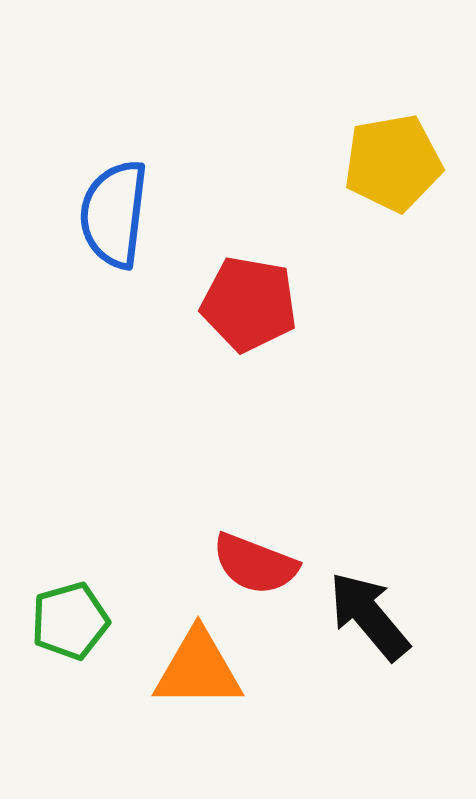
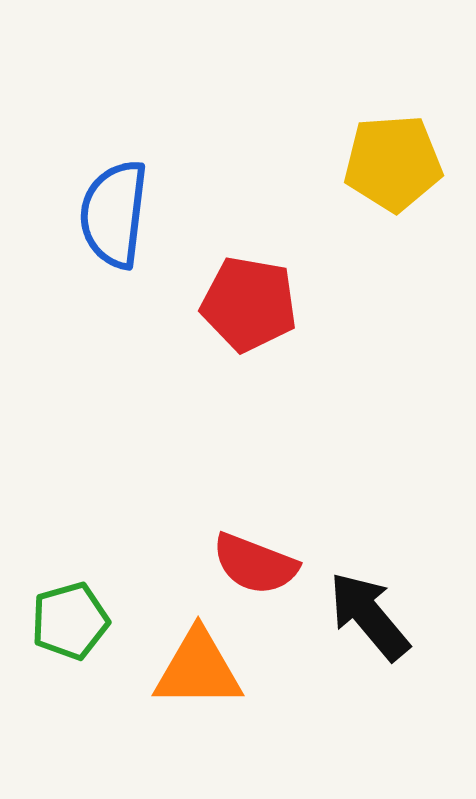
yellow pentagon: rotated 6 degrees clockwise
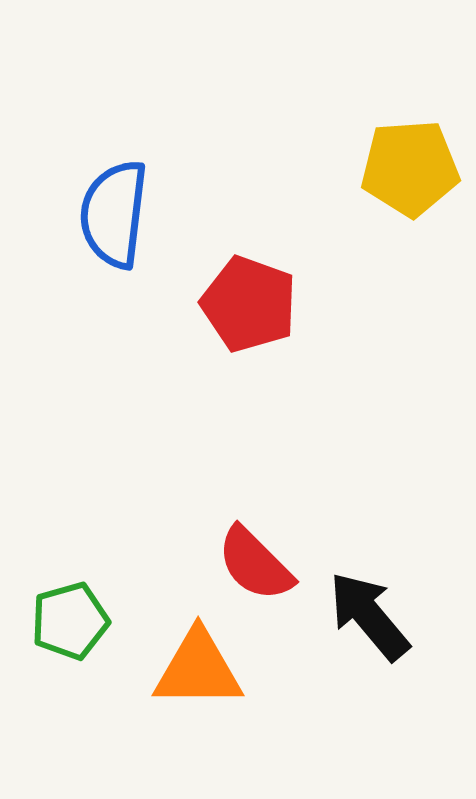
yellow pentagon: moved 17 px right, 5 px down
red pentagon: rotated 10 degrees clockwise
red semicircle: rotated 24 degrees clockwise
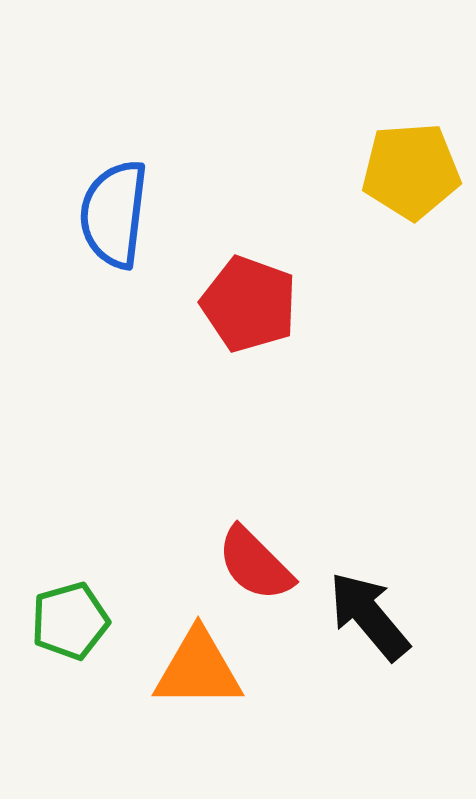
yellow pentagon: moved 1 px right, 3 px down
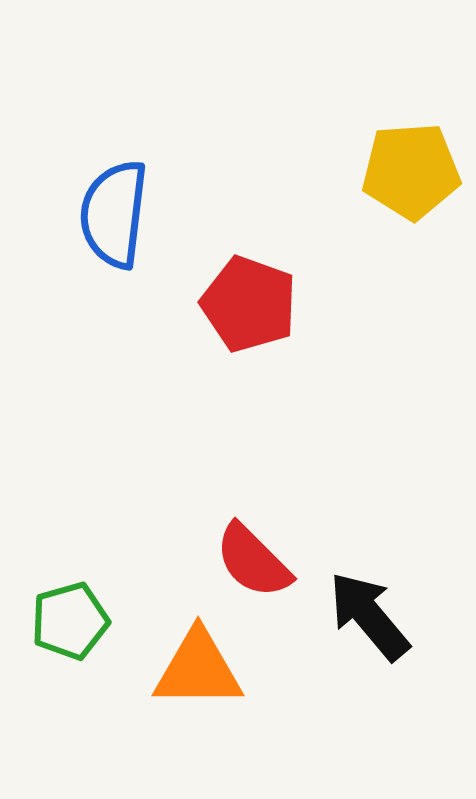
red semicircle: moved 2 px left, 3 px up
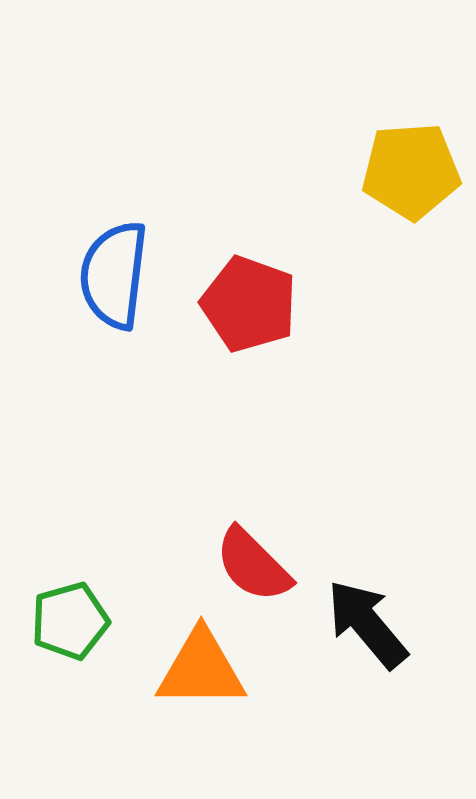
blue semicircle: moved 61 px down
red semicircle: moved 4 px down
black arrow: moved 2 px left, 8 px down
orange triangle: moved 3 px right
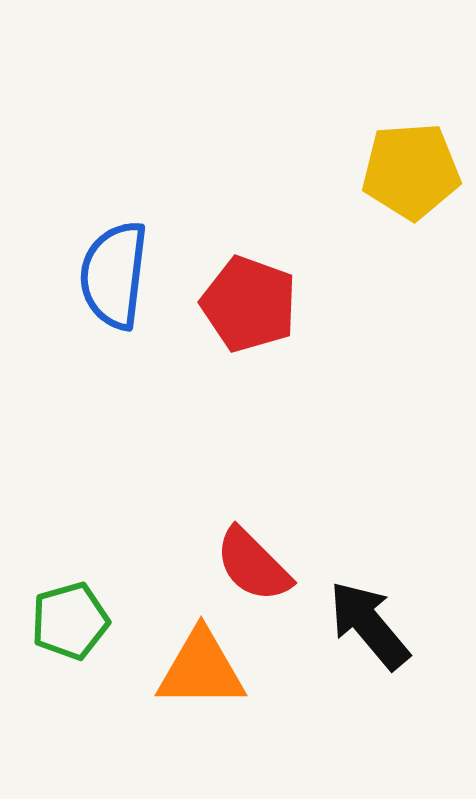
black arrow: moved 2 px right, 1 px down
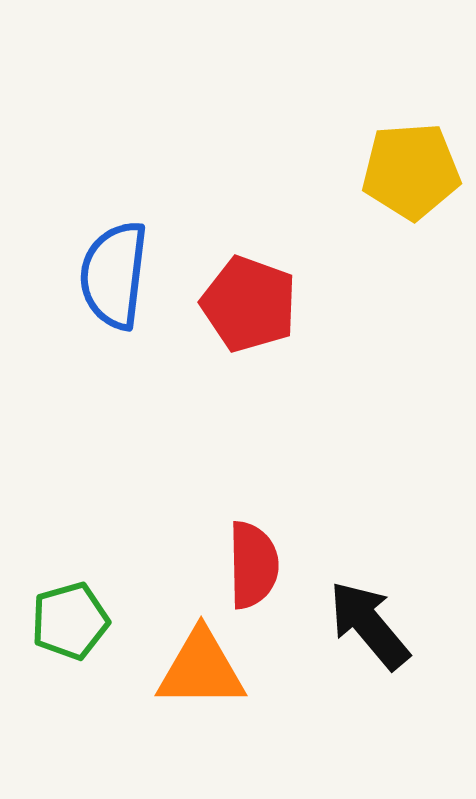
red semicircle: rotated 136 degrees counterclockwise
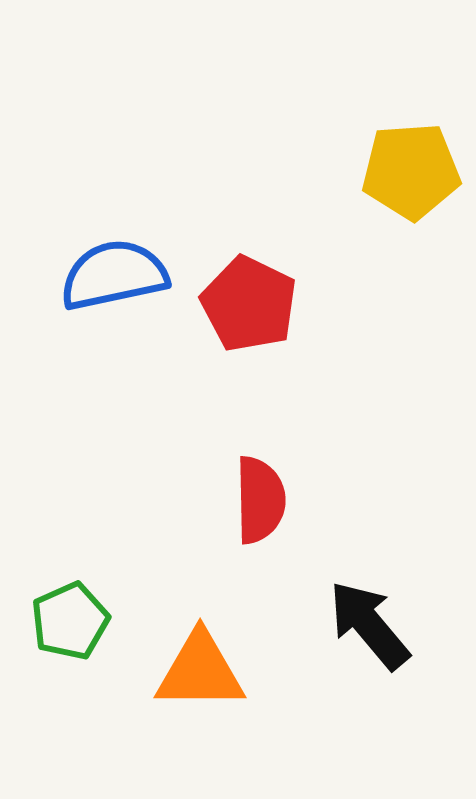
blue semicircle: rotated 71 degrees clockwise
red pentagon: rotated 6 degrees clockwise
red semicircle: moved 7 px right, 65 px up
green pentagon: rotated 8 degrees counterclockwise
orange triangle: moved 1 px left, 2 px down
